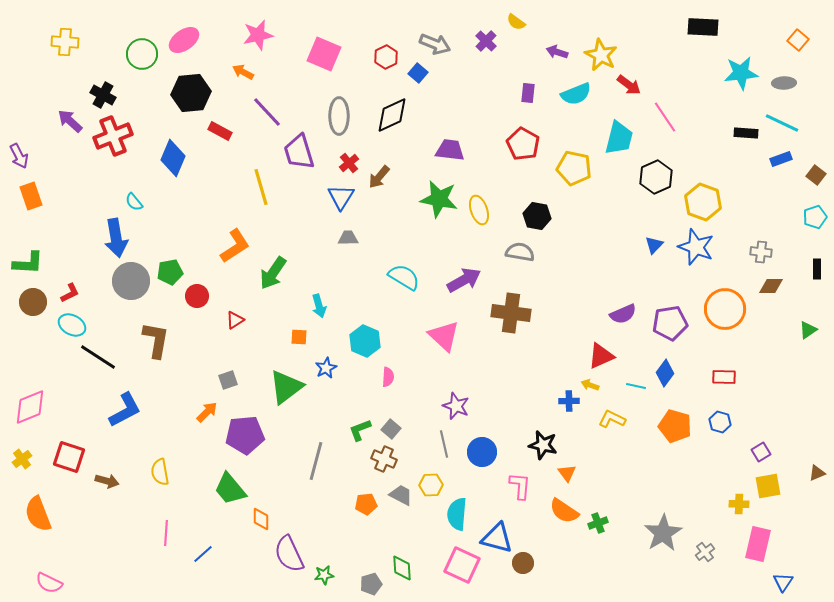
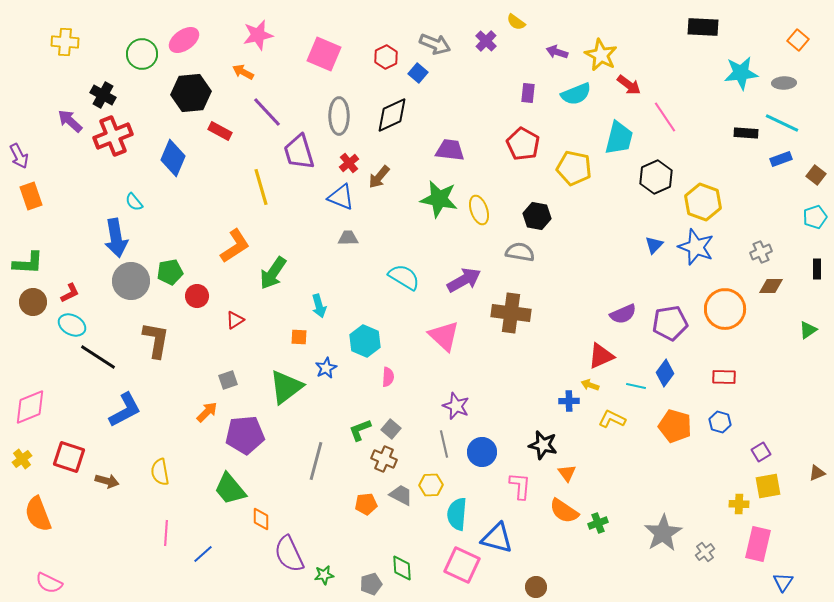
blue triangle at (341, 197): rotated 40 degrees counterclockwise
gray cross at (761, 252): rotated 30 degrees counterclockwise
brown circle at (523, 563): moved 13 px right, 24 px down
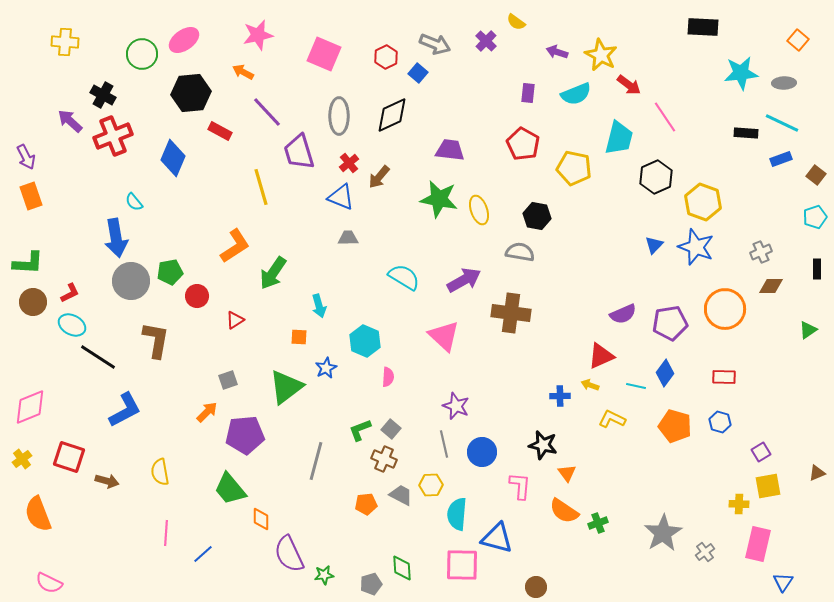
purple arrow at (19, 156): moved 7 px right, 1 px down
blue cross at (569, 401): moved 9 px left, 5 px up
pink square at (462, 565): rotated 24 degrees counterclockwise
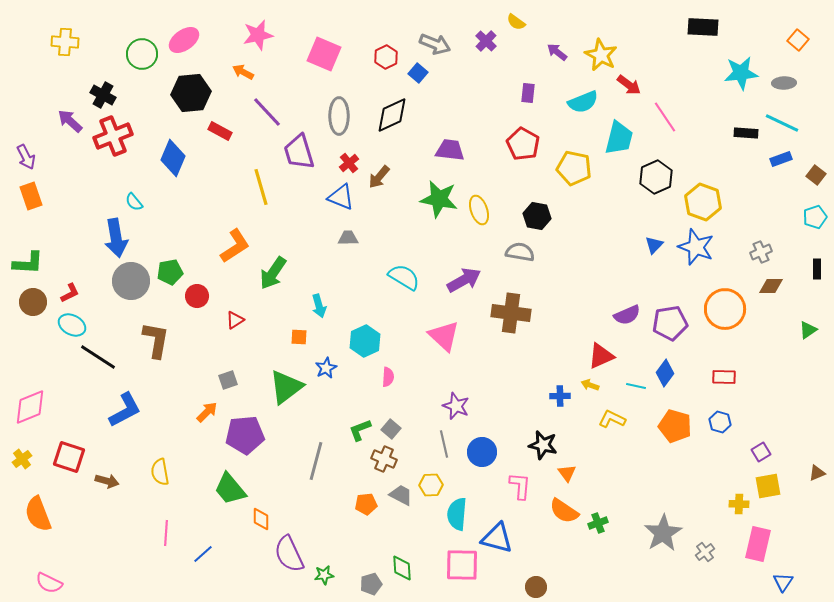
purple arrow at (557, 52): rotated 20 degrees clockwise
cyan semicircle at (576, 94): moved 7 px right, 8 px down
purple semicircle at (623, 314): moved 4 px right, 1 px down
cyan hexagon at (365, 341): rotated 12 degrees clockwise
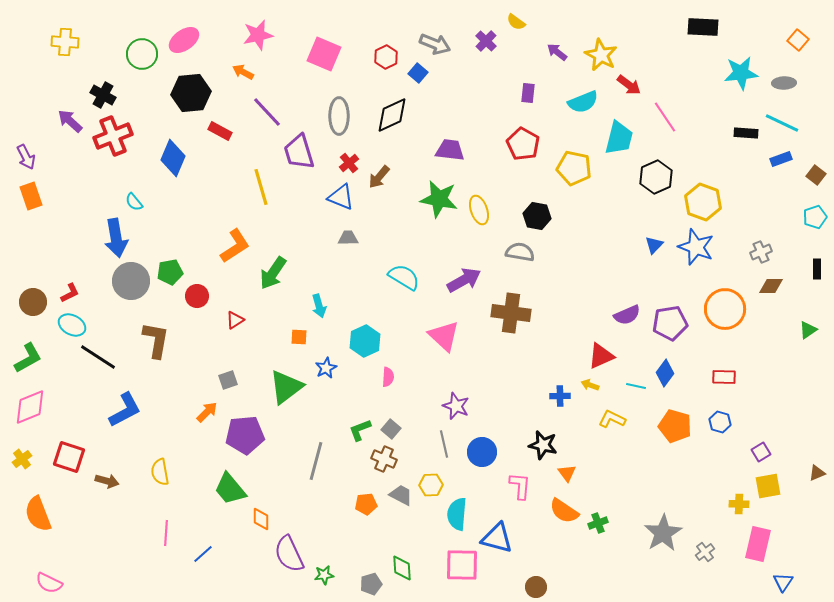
green L-shape at (28, 263): moved 95 px down; rotated 32 degrees counterclockwise
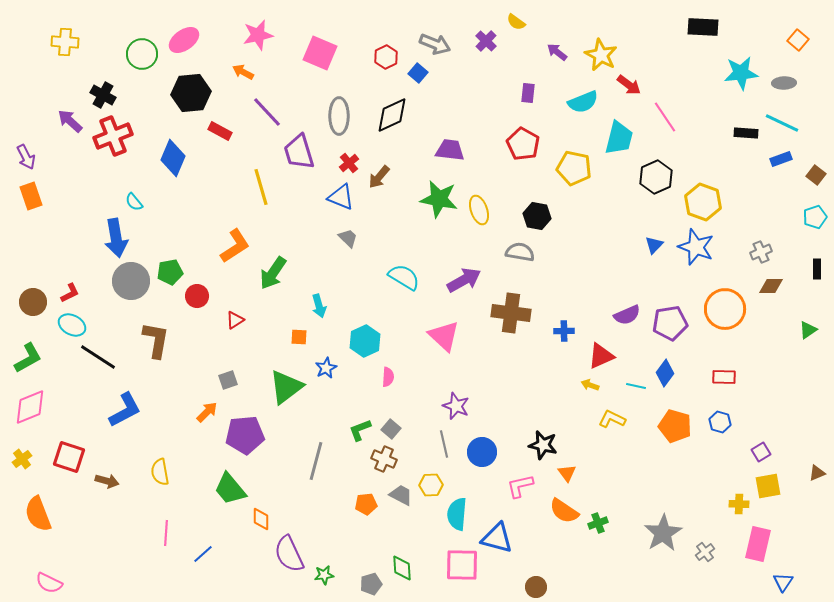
pink square at (324, 54): moved 4 px left, 1 px up
gray trapezoid at (348, 238): rotated 45 degrees clockwise
blue cross at (560, 396): moved 4 px right, 65 px up
pink L-shape at (520, 486): rotated 108 degrees counterclockwise
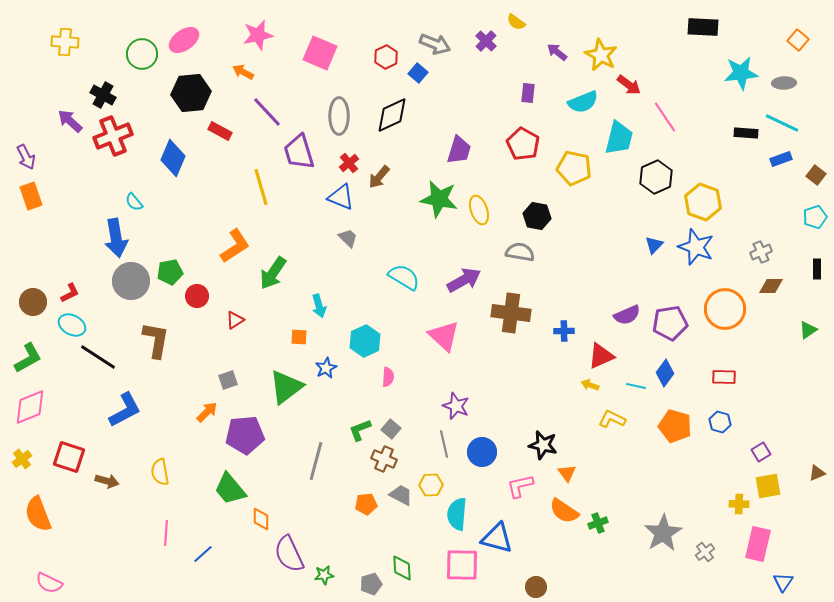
purple trapezoid at (450, 150): moved 9 px right; rotated 100 degrees clockwise
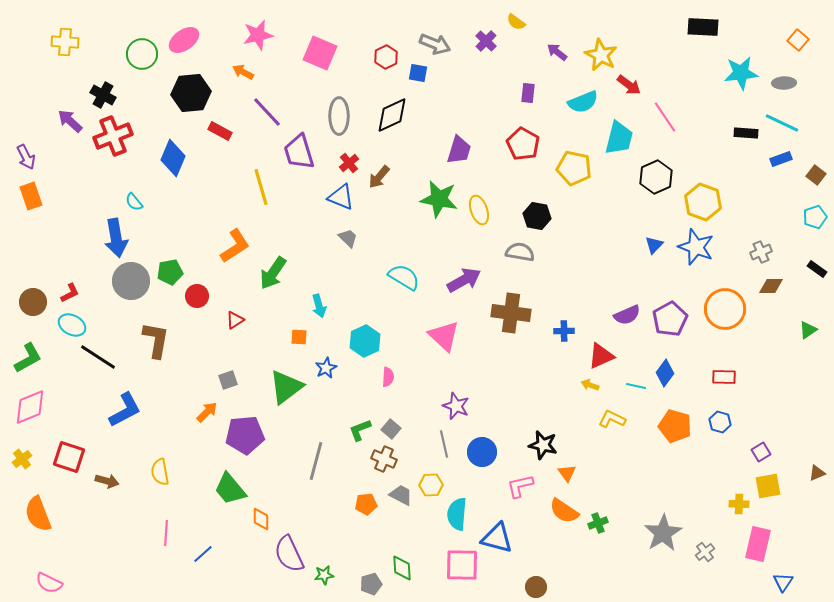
blue square at (418, 73): rotated 30 degrees counterclockwise
black rectangle at (817, 269): rotated 54 degrees counterclockwise
purple pentagon at (670, 323): moved 4 px up; rotated 20 degrees counterclockwise
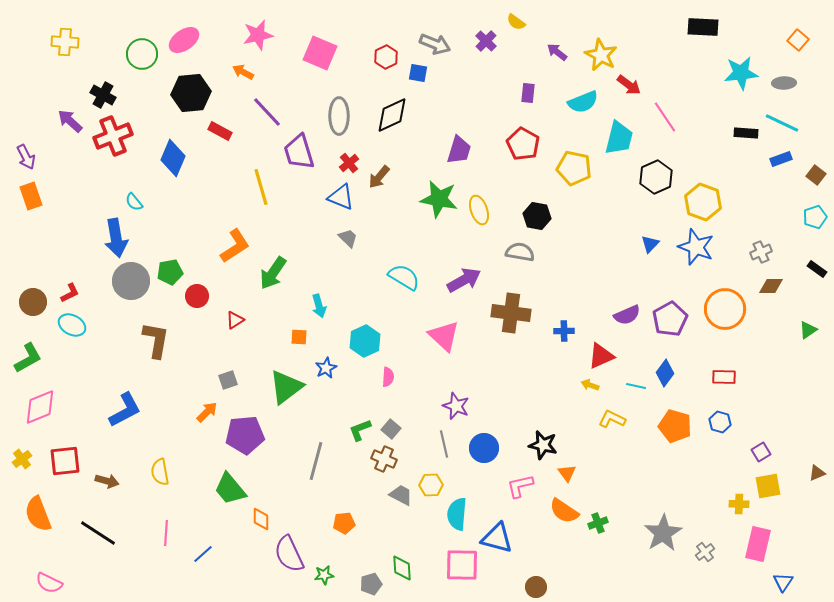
blue triangle at (654, 245): moved 4 px left, 1 px up
black line at (98, 357): moved 176 px down
pink diamond at (30, 407): moved 10 px right
blue circle at (482, 452): moved 2 px right, 4 px up
red square at (69, 457): moved 4 px left, 4 px down; rotated 24 degrees counterclockwise
orange pentagon at (366, 504): moved 22 px left, 19 px down
